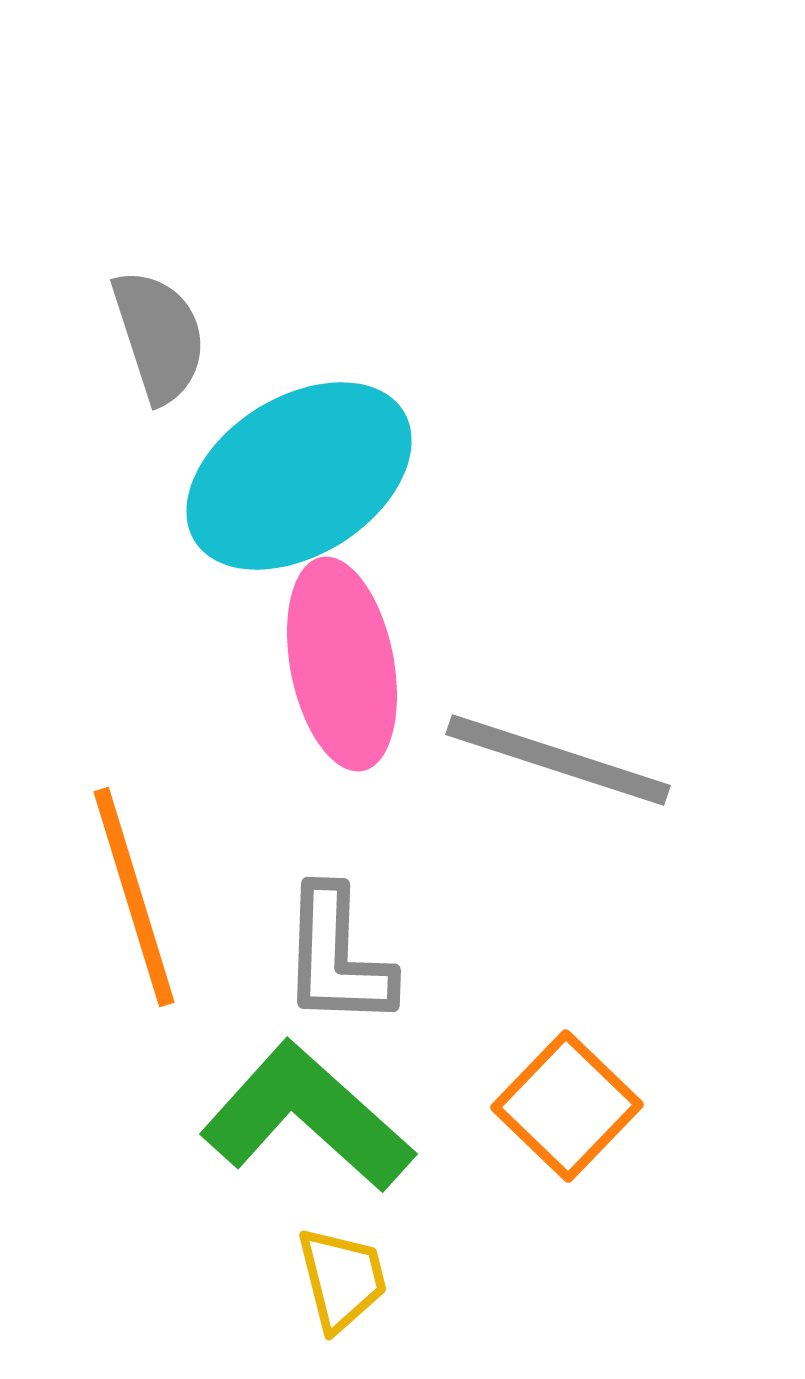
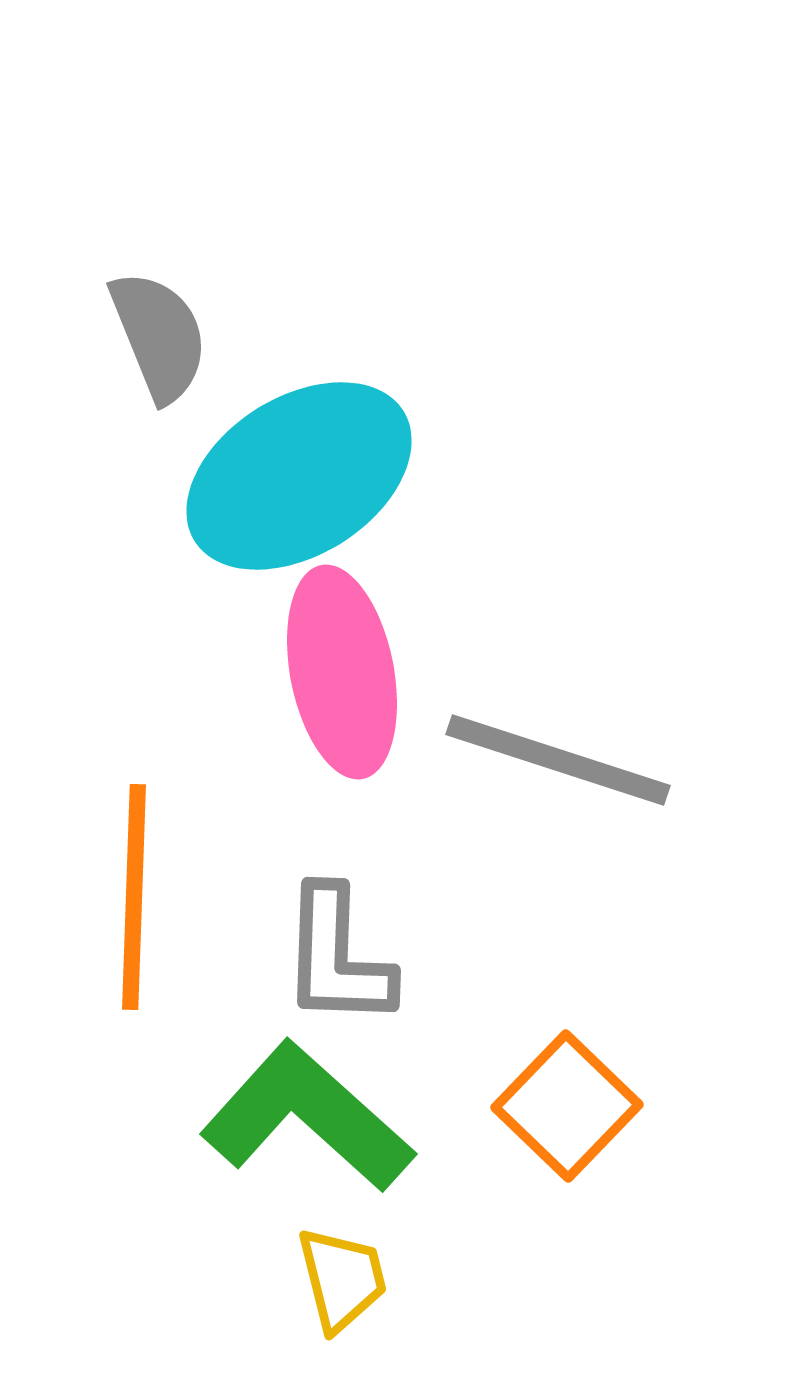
gray semicircle: rotated 4 degrees counterclockwise
pink ellipse: moved 8 px down
orange line: rotated 19 degrees clockwise
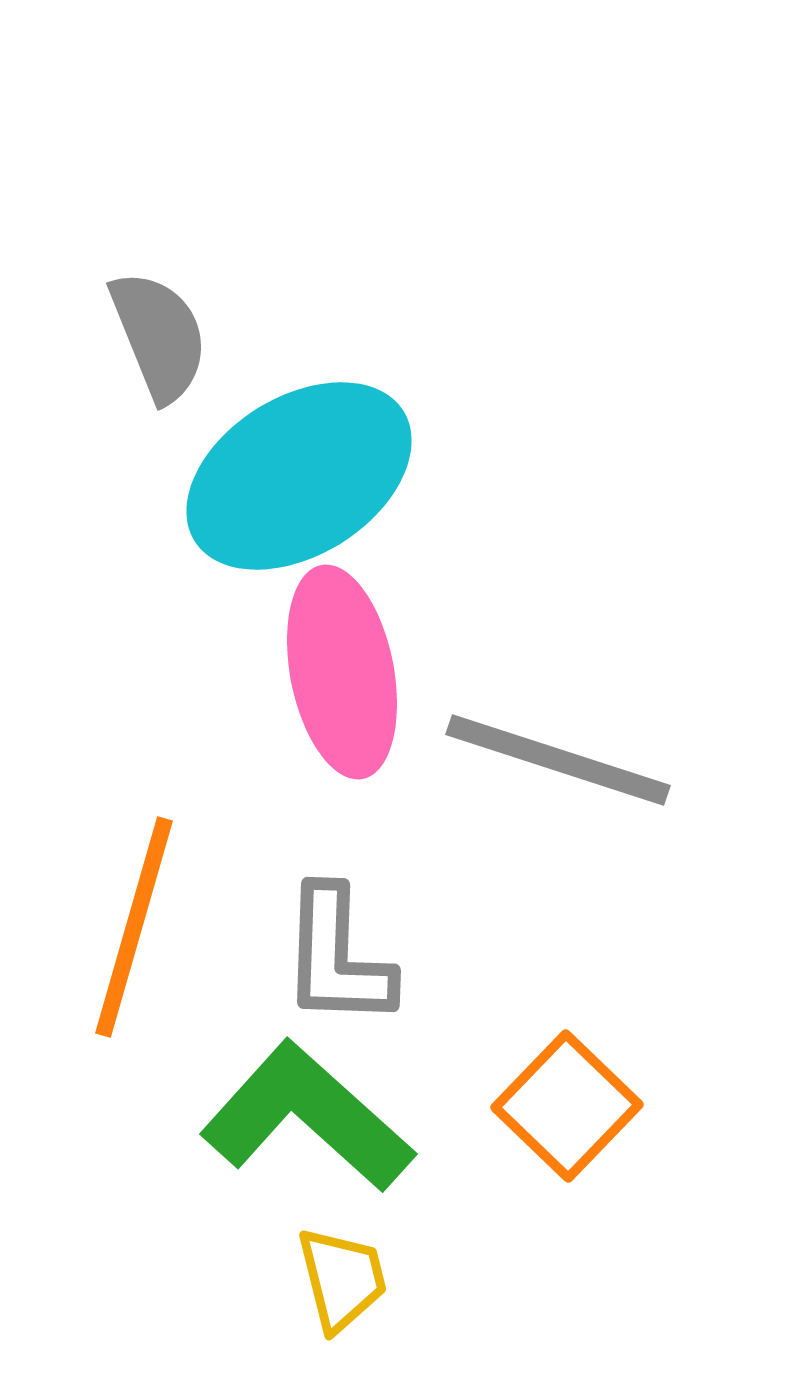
orange line: moved 30 px down; rotated 14 degrees clockwise
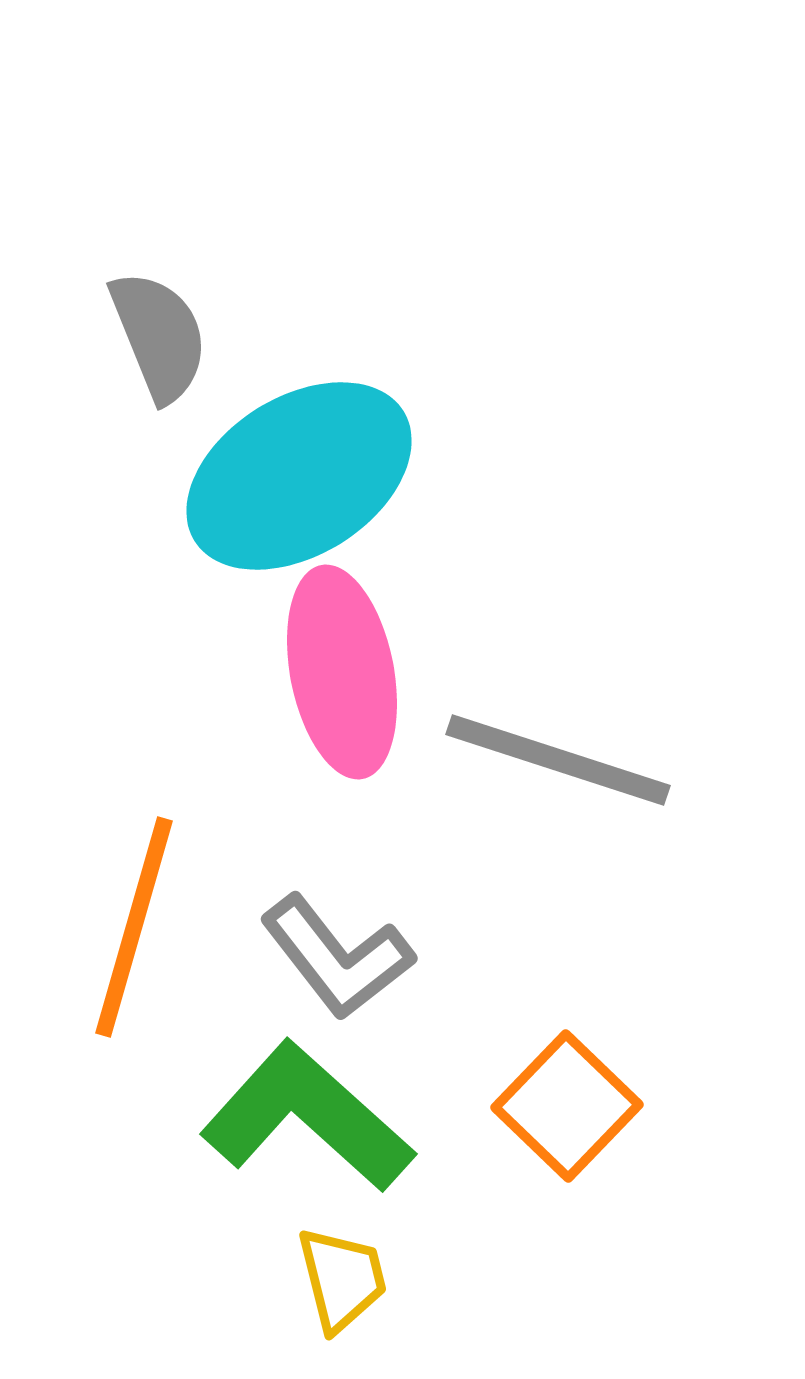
gray L-shape: rotated 40 degrees counterclockwise
